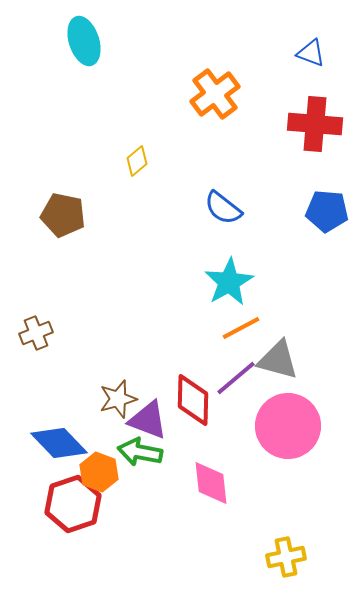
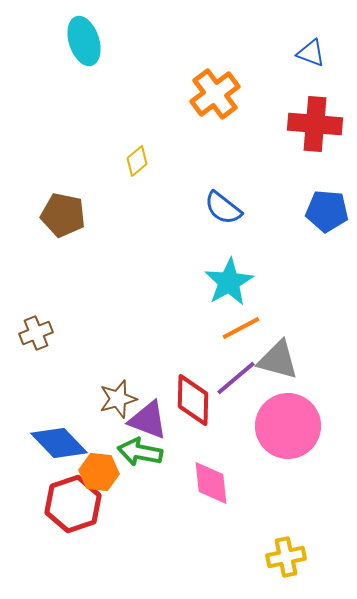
orange hexagon: rotated 15 degrees counterclockwise
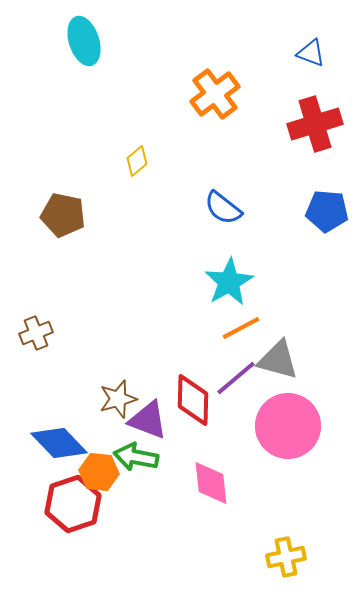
red cross: rotated 22 degrees counterclockwise
green arrow: moved 4 px left, 5 px down
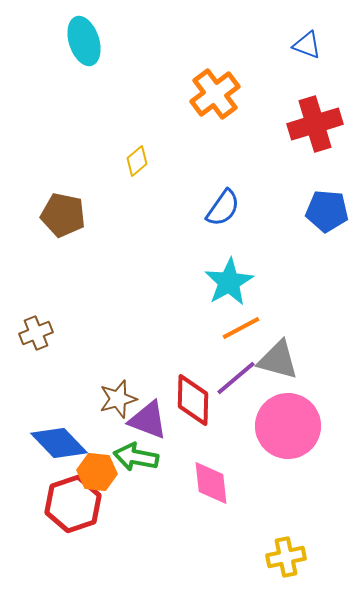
blue triangle: moved 4 px left, 8 px up
blue semicircle: rotated 93 degrees counterclockwise
orange hexagon: moved 2 px left
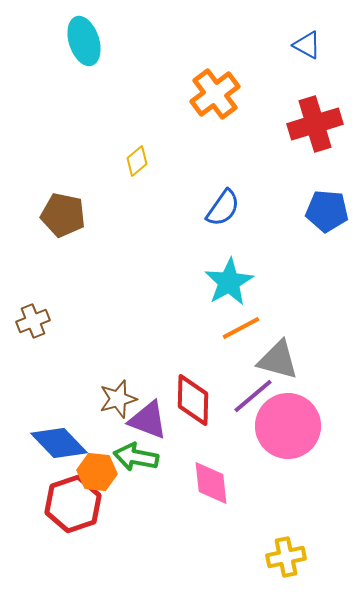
blue triangle: rotated 8 degrees clockwise
brown cross: moved 3 px left, 12 px up
purple line: moved 17 px right, 18 px down
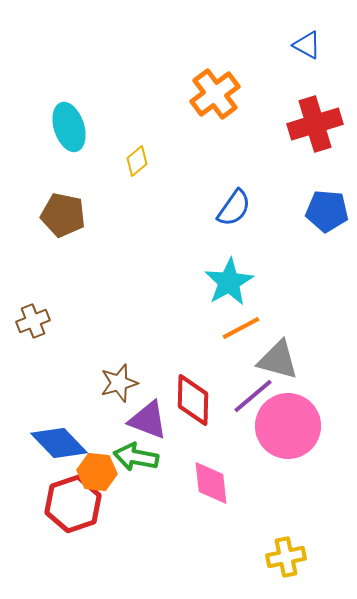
cyan ellipse: moved 15 px left, 86 px down
blue semicircle: moved 11 px right
brown star: moved 1 px right, 16 px up
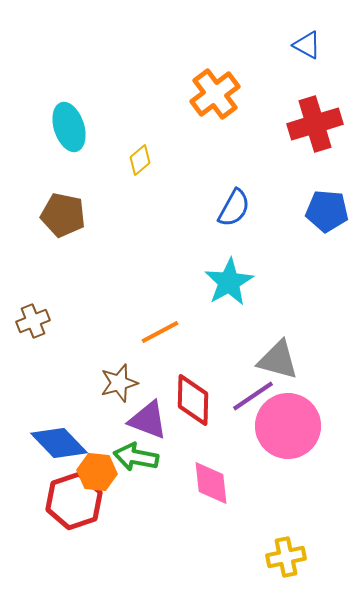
yellow diamond: moved 3 px right, 1 px up
blue semicircle: rotated 6 degrees counterclockwise
orange line: moved 81 px left, 4 px down
purple line: rotated 6 degrees clockwise
red hexagon: moved 1 px right, 3 px up
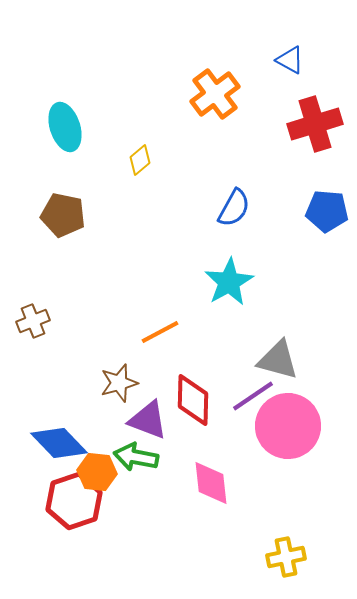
blue triangle: moved 17 px left, 15 px down
cyan ellipse: moved 4 px left
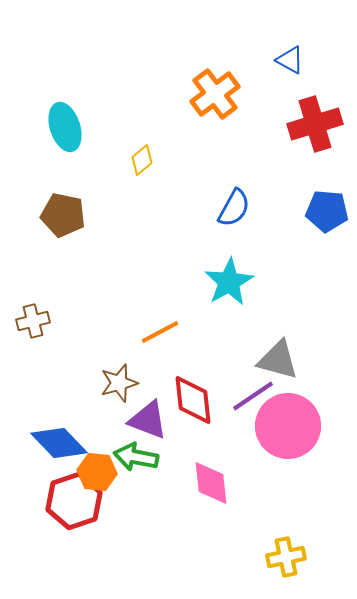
yellow diamond: moved 2 px right
brown cross: rotated 8 degrees clockwise
red diamond: rotated 8 degrees counterclockwise
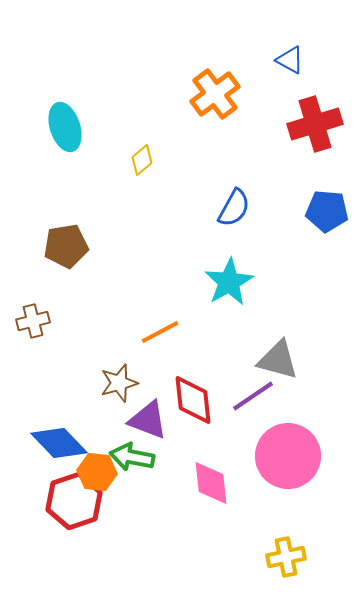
brown pentagon: moved 3 px right, 31 px down; rotated 21 degrees counterclockwise
pink circle: moved 30 px down
green arrow: moved 4 px left
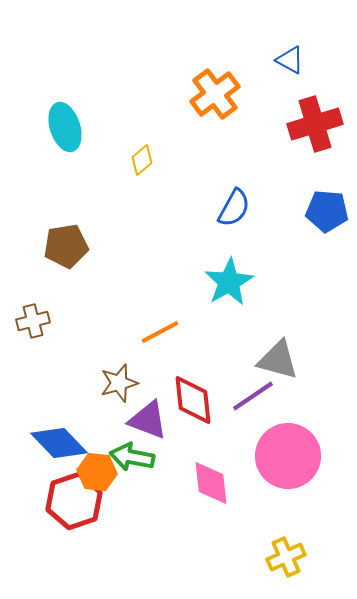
yellow cross: rotated 12 degrees counterclockwise
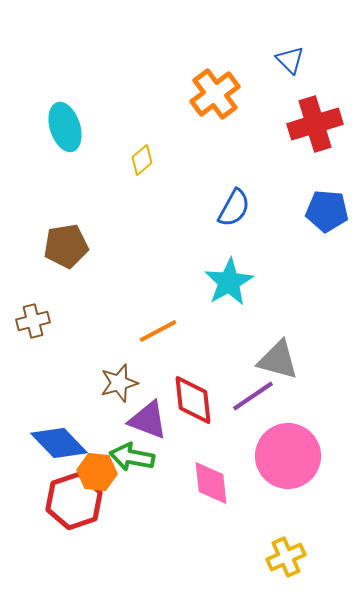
blue triangle: rotated 16 degrees clockwise
orange line: moved 2 px left, 1 px up
